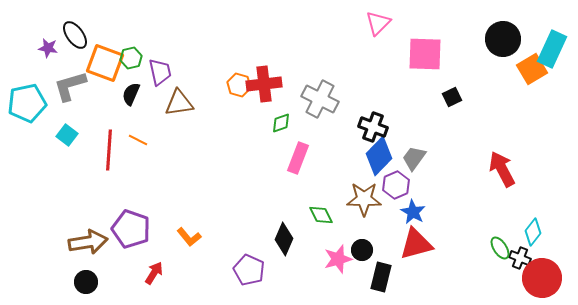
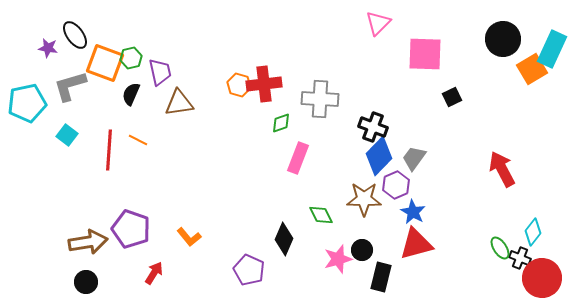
gray cross at (320, 99): rotated 24 degrees counterclockwise
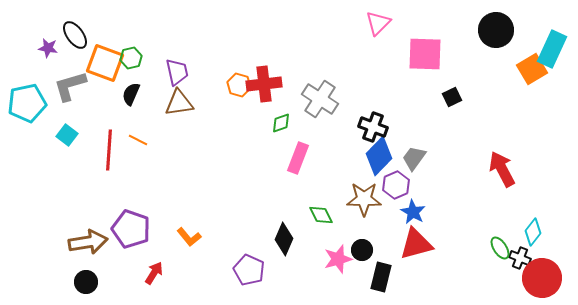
black circle at (503, 39): moved 7 px left, 9 px up
purple trapezoid at (160, 72): moved 17 px right
gray cross at (320, 99): rotated 30 degrees clockwise
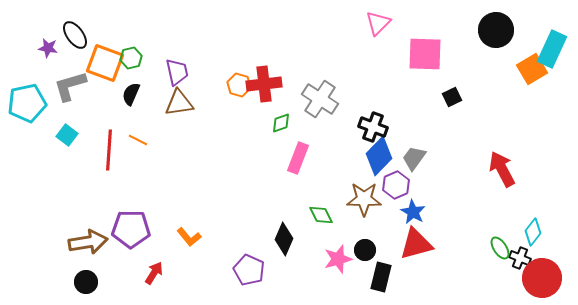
purple pentagon at (131, 229): rotated 18 degrees counterclockwise
black circle at (362, 250): moved 3 px right
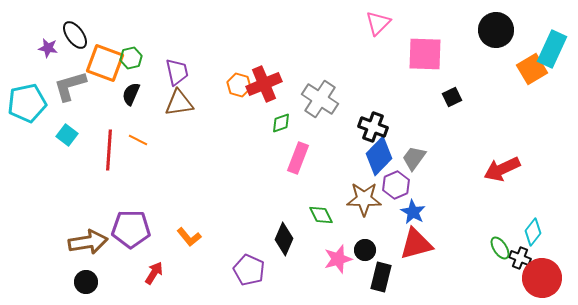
red cross at (264, 84): rotated 16 degrees counterclockwise
red arrow at (502, 169): rotated 87 degrees counterclockwise
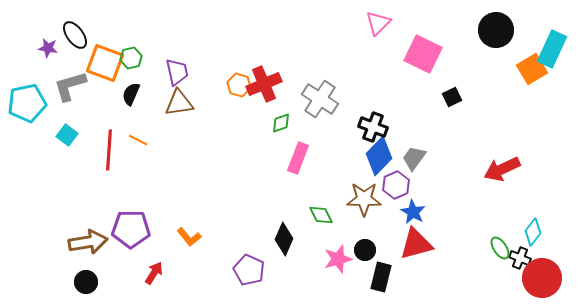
pink square at (425, 54): moved 2 px left; rotated 24 degrees clockwise
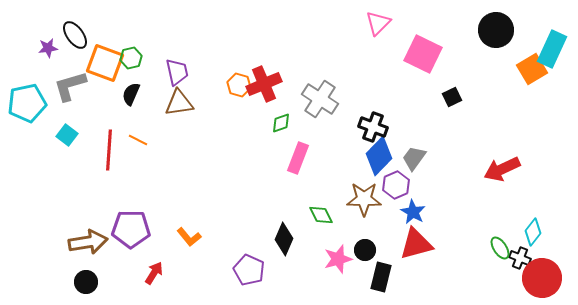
purple star at (48, 48): rotated 18 degrees counterclockwise
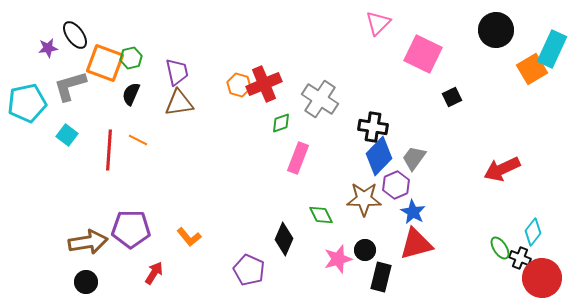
black cross at (373, 127): rotated 12 degrees counterclockwise
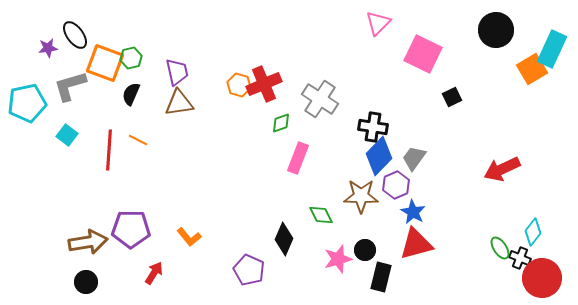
brown star at (364, 199): moved 3 px left, 3 px up
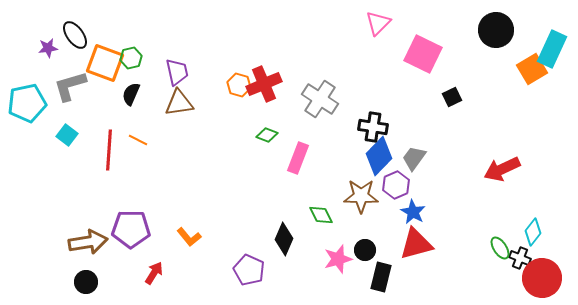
green diamond at (281, 123): moved 14 px left, 12 px down; rotated 40 degrees clockwise
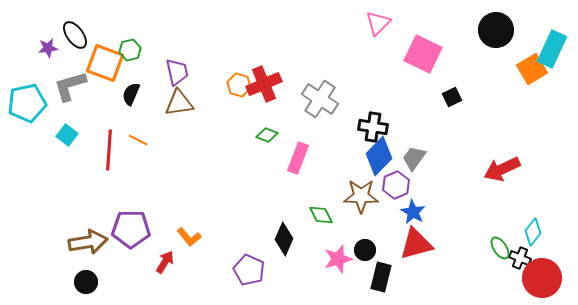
green hexagon at (131, 58): moved 1 px left, 8 px up
red arrow at (154, 273): moved 11 px right, 11 px up
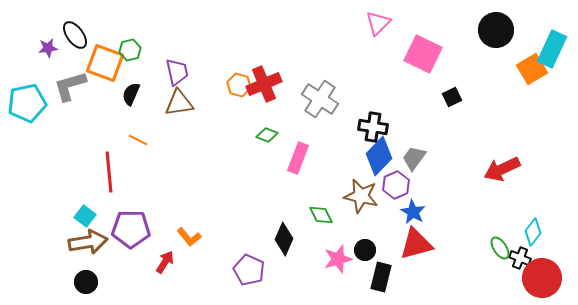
cyan square at (67, 135): moved 18 px right, 81 px down
red line at (109, 150): moved 22 px down; rotated 9 degrees counterclockwise
brown star at (361, 196): rotated 12 degrees clockwise
